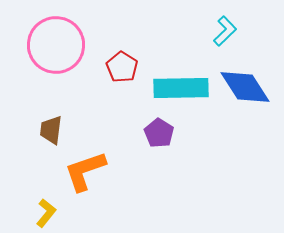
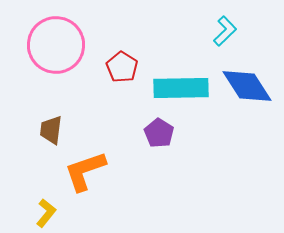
blue diamond: moved 2 px right, 1 px up
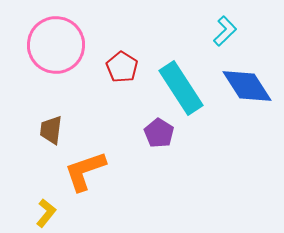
cyan rectangle: rotated 58 degrees clockwise
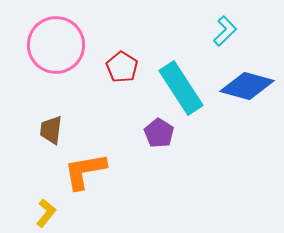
blue diamond: rotated 42 degrees counterclockwise
orange L-shape: rotated 9 degrees clockwise
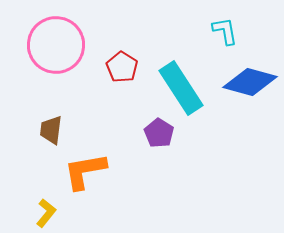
cyan L-shape: rotated 56 degrees counterclockwise
blue diamond: moved 3 px right, 4 px up
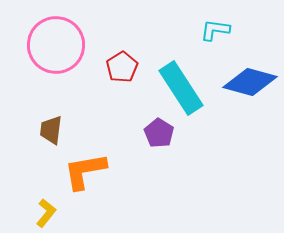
cyan L-shape: moved 10 px left, 1 px up; rotated 72 degrees counterclockwise
red pentagon: rotated 8 degrees clockwise
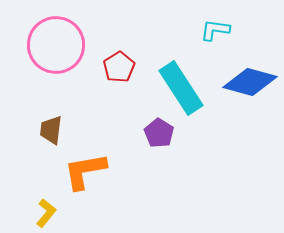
red pentagon: moved 3 px left
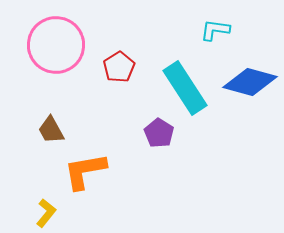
cyan rectangle: moved 4 px right
brown trapezoid: rotated 36 degrees counterclockwise
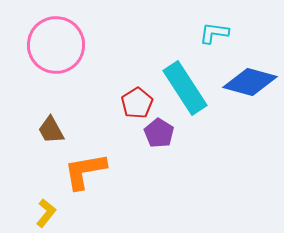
cyan L-shape: moved 1 px left, 3 px down
red pentagon: moved 18 px right, 36 px down
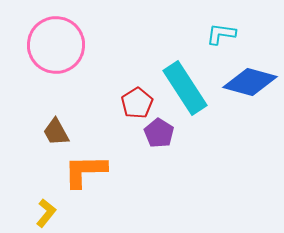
cyan L-shape: moved 7 px right, 1 px down
brown trapezoid: moved 5 px right, 2 px down
orange L-shape: rotated 9 degrees clockwise
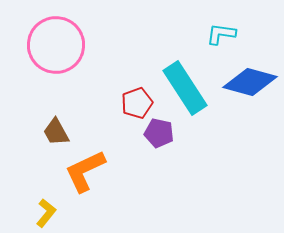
red pentagon: rotated 12 degrees clockwise
purple pentagon: rotated 20 degrees counterclockwise
orange L-shape: rotated 24 degrees counterclockwise
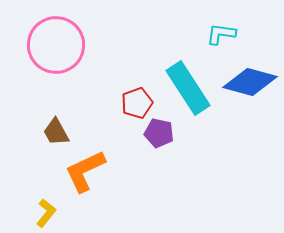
cyan rectangle: moved 3 px right
